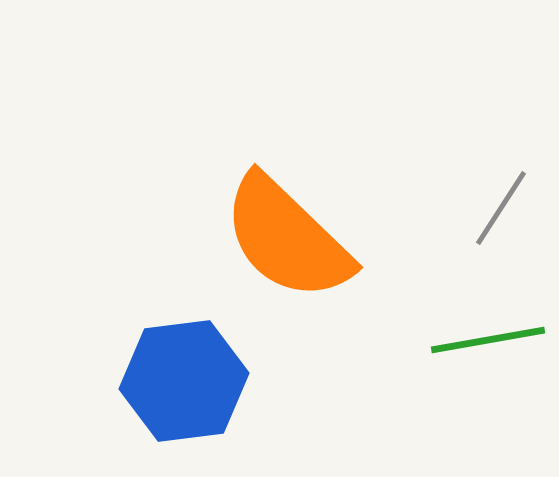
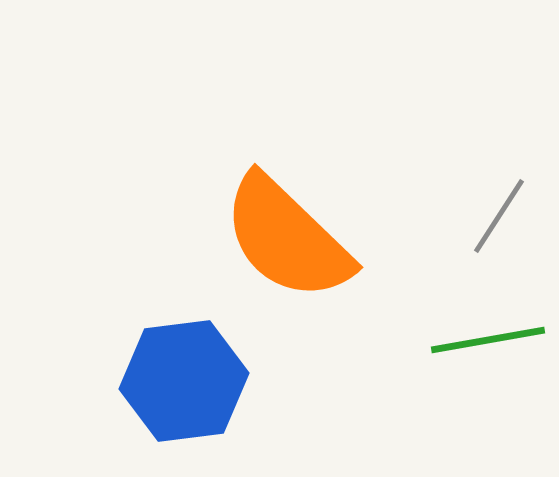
gray line: moved 2 px left, 8 px down
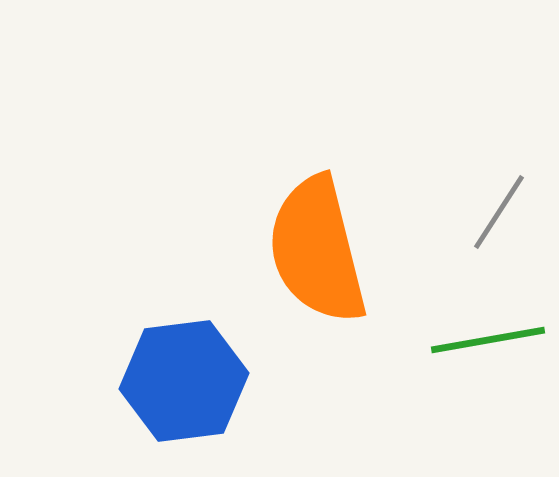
gray line: moved 4 px up
orange semicircle: moved 30 px right, 12 px down; rotated 32 degrees clockwise
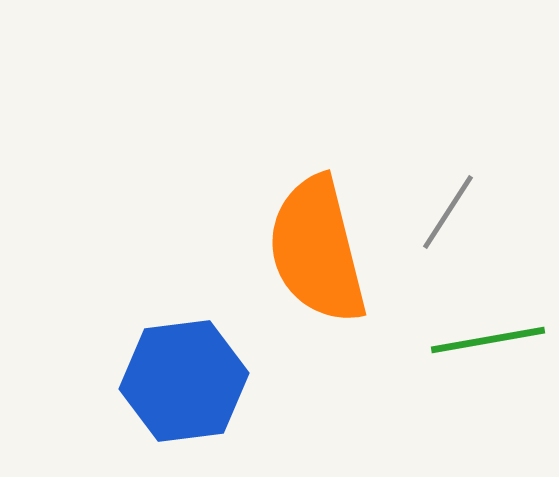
gray line: moved 51 px left
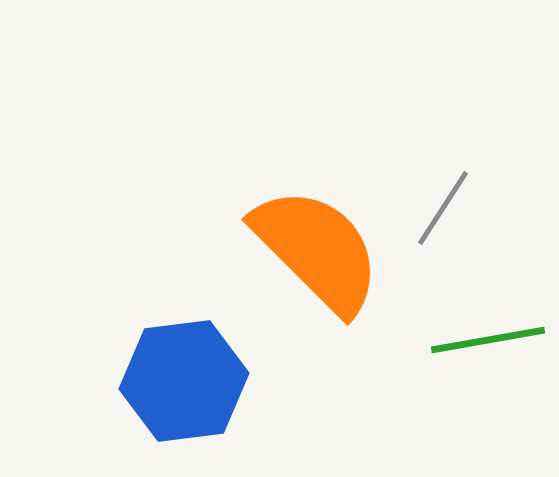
gray line: moved 5 px left, 4 px up
orange semicircle: rotated 149 degrees clockwise
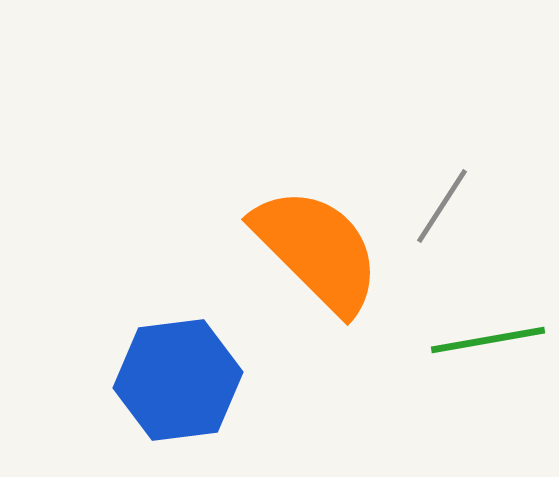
gray line: moved 1 px left, 2 px up
blue hexagon: moved 6 px left, 1 px up
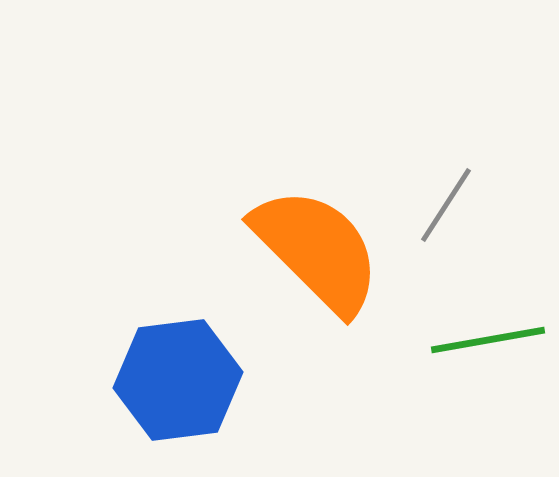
gray line: moved 4 px right, 1 px up
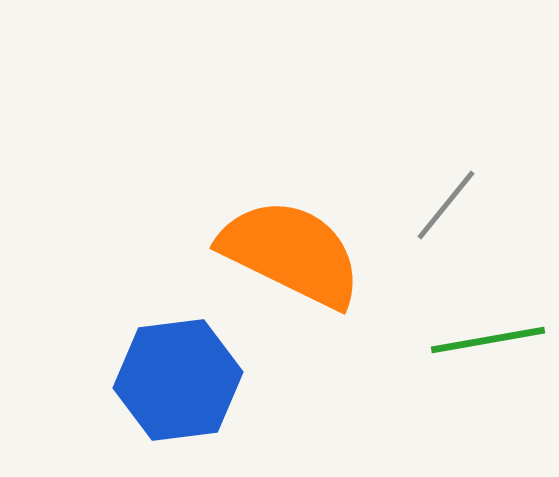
gray line: rotated 6 degrees clockwise
orange semicircle: moved 26 px left, 3 px down; rotated 19 degrees counterclockwise
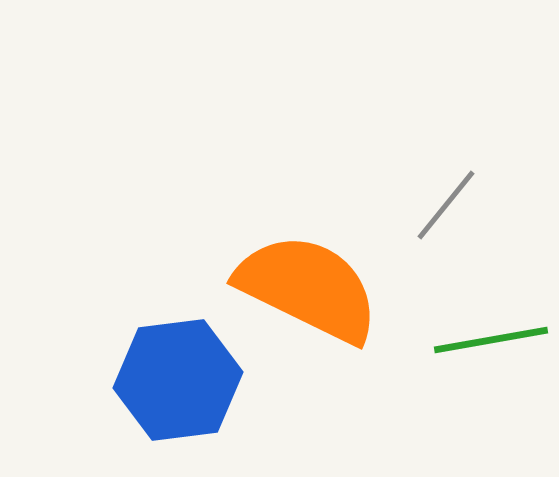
orange semicircle: moved 17 px right, 35 px down
green line: moved 3 px right
